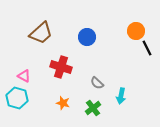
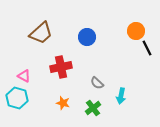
red cross: rotated 30 degrees counterclockwise
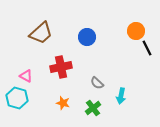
pink triangle: moved 2 px right
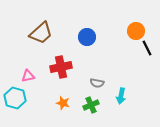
pink triangle: moved 2 px right; rotated 40 degrees counterclockwise
gray semicircle: rotated 32 degrees counterclockwise
cyan hexagon: moved 2 px left
green cross: moved 2 px left, 3 px up; rotated 14 degrees clockwise
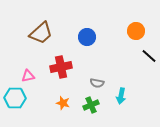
black line: moved 2 px right, 8 px down; rotated 21 degrees counterclockwise
cyan hexagon: rotated 15 degrees counterclockwise
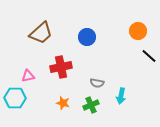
orange circle: moved 2 px right
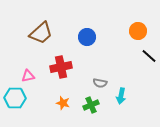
gray semicircle: moved 3 px right
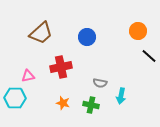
green cross: rotated 35 degrees clockwise
